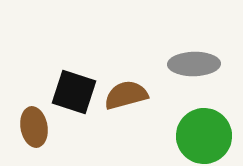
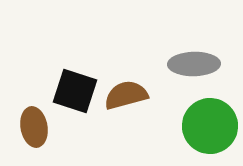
black square: moved 1 px right, 1 px up
green circle: moved 6 px right, 10 px up
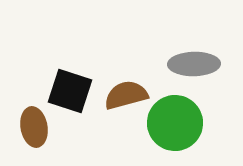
black square: moved 5 px left
green circle: moved 35 px left, 3 px up
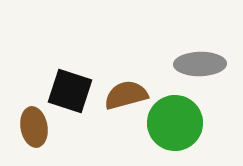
gray ellipse: moved 6 px right
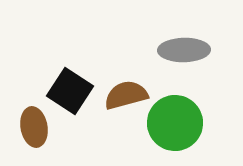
gray ellipse: moved 16 px left, 14 px up
black square: rotated 15 degrees clockwise
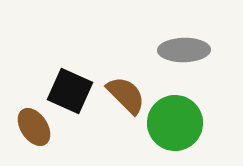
black square: rotated 9 degrees counterclockwise
brown semicircle: rotated 60 degrees clockwise
brown ellipse: rotated 24 degrees counterclockwise
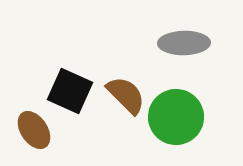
gray ellipse: moved 7 px up
green circle: moved 1 px right, 6 px up
brown ellipse: moved 3 px down
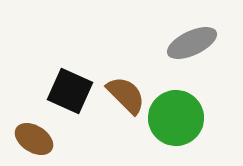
gray ellipse: moved 8 px right; rotated 24 degrees counterclockwise
green circle: moved 1 px down
brown ellipse: moved 9 px down; rotated 24 degrees counterclockwise
